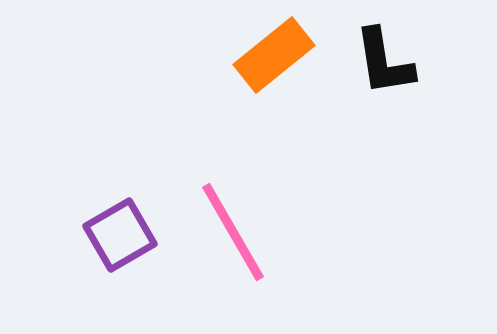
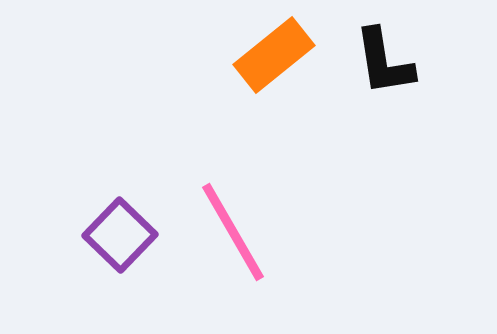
purple square: rotated 16 degrees counterclockwise
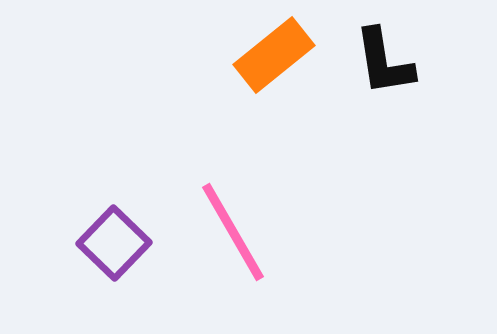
purple square: moved 6 px left, 8 px down
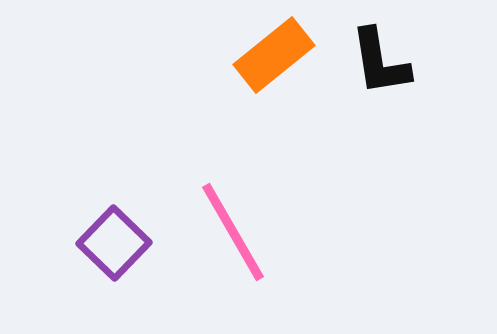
black L-shape: moved 4 px left
